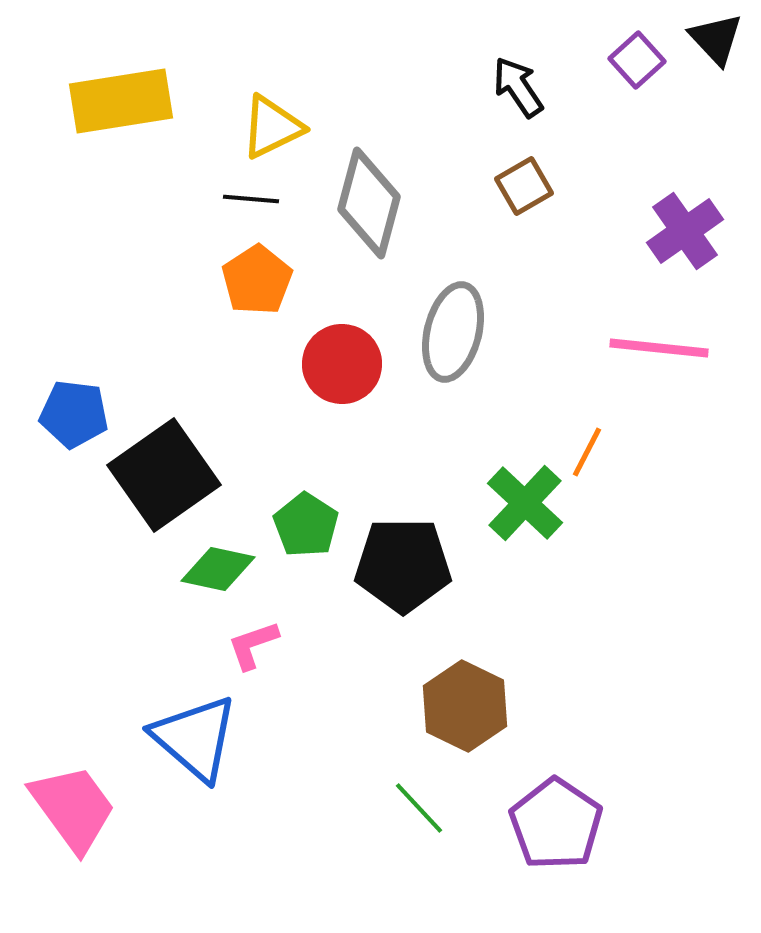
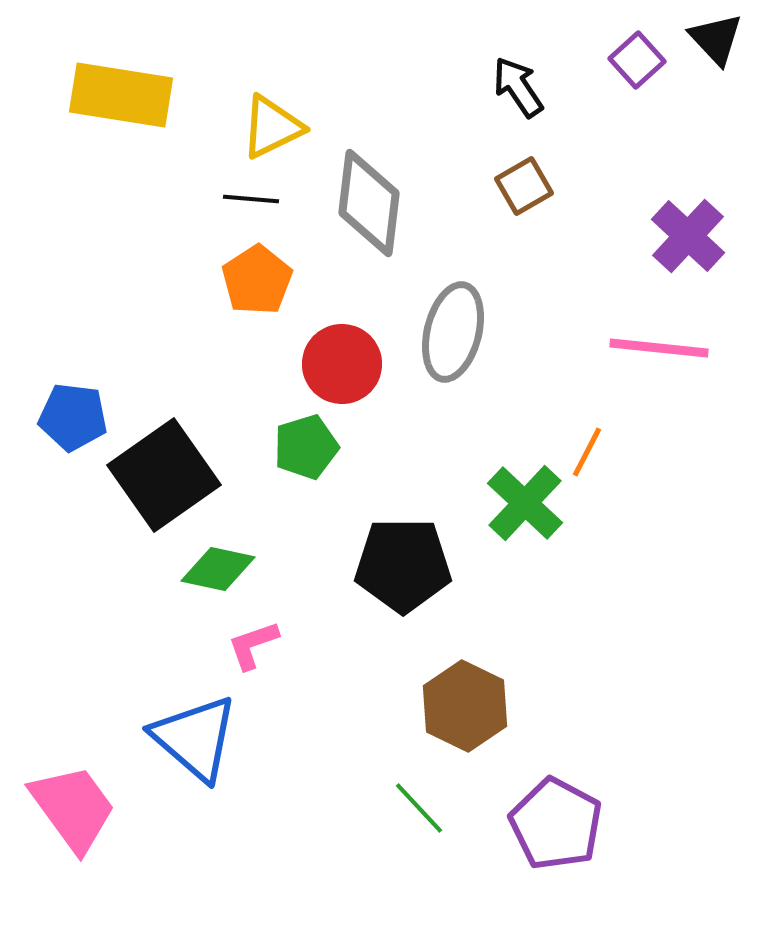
yellow rectangle: moved 6 px up; rotated 18 degrees clockwise
gray diamond: rotated 8 degrees counterclockwise
purple cross: moved 3 px right, 5 px down; rotated 12 degrees counterclockwise
blue pentagon: moved 1 px left, 3 px down
green pentagon: moved 78 px up; rotated 22 degrees clockwise
purple pentagon: rotated 6 degrees counterclockwise
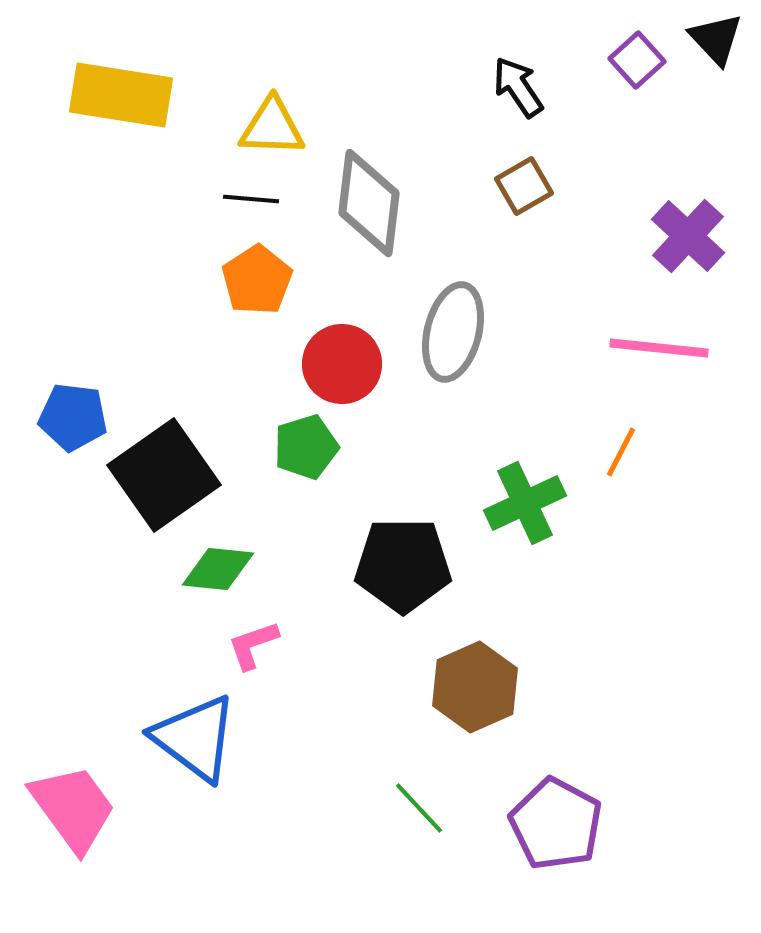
yellow triangle: rotated 28 degrees clockwise
orange line: moved 34 px right
green cross: rotated 22 degrees clockwise
green diamond: rotated 6 degrees counterclockwise
brown hexagon: moved 10 px right, 19 px up; rotated 10 degrees clockwise
blue triangle: rotated 4 degrees counterclockwise
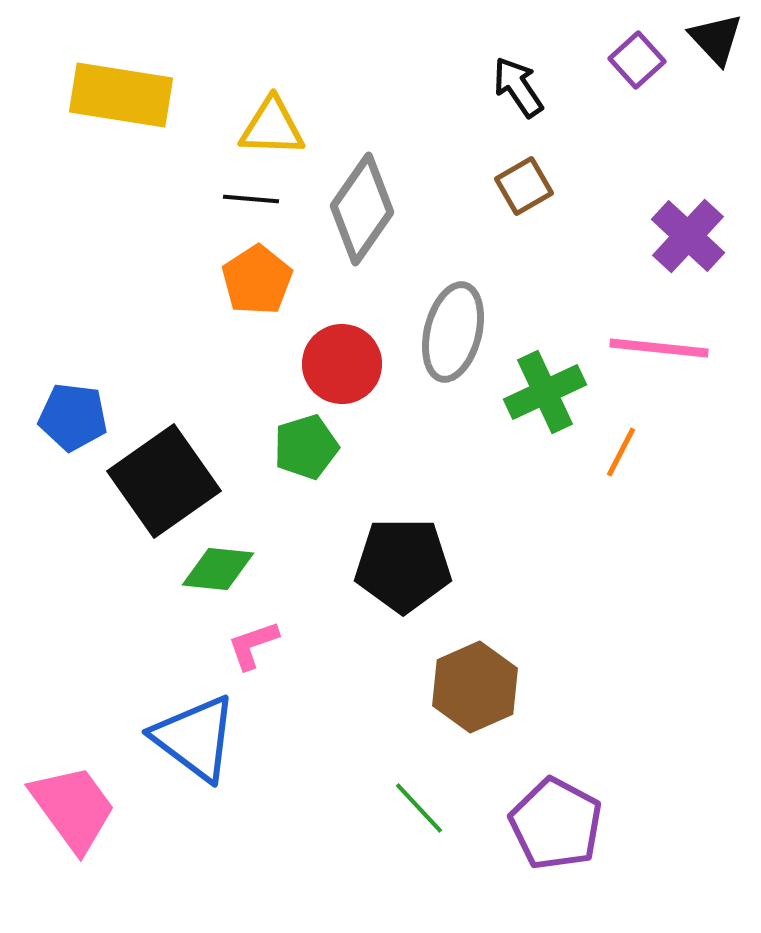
gray diamond: moved 7 px left, 6 px down; rotated 28 degrees clockwise
black square: moved 6 px down
green cross: moved 20 px right, 111 px up
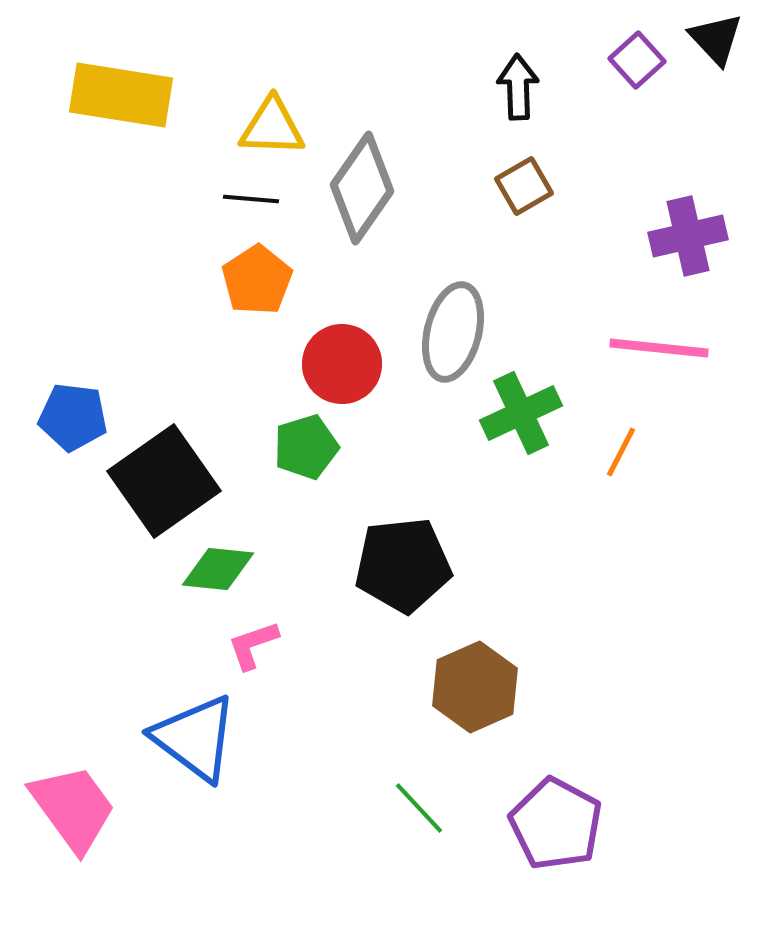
black arrow: rotated 32 degrees clockwise
gray diamond: moved 21 px up
purple cross: rotated 34 degrees clockwise
green cross: moved 24 px left, 21 px down
black pentagon: rotated 6 degrees counterclockwise
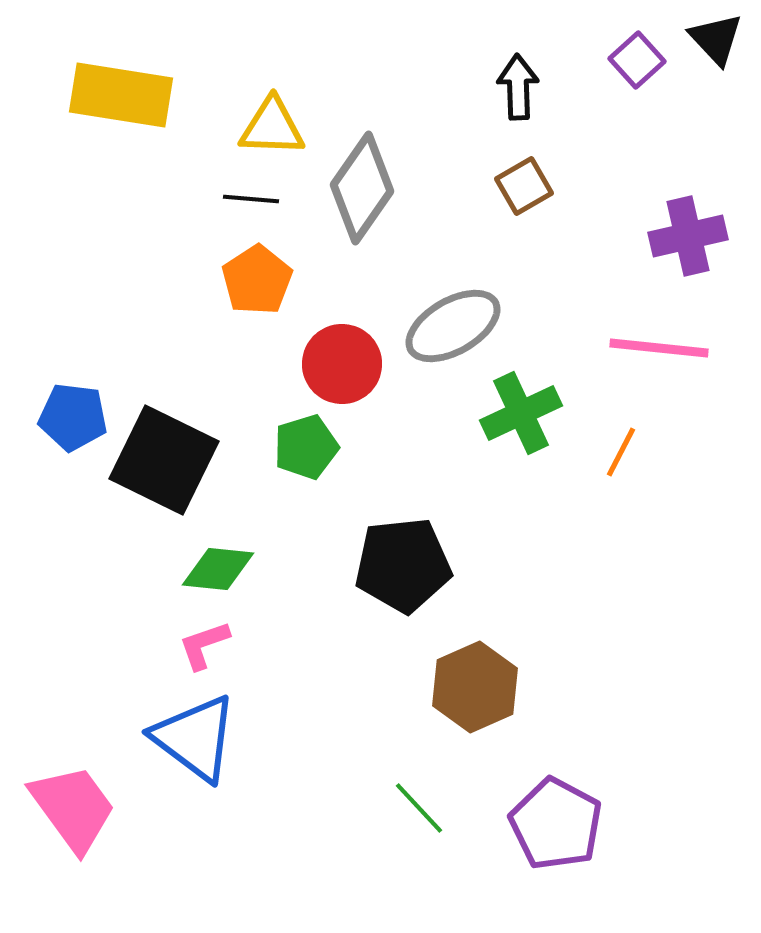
gray ellipse: moved 6 px up; rotated 46 degrees clockwise
black square: moved 21 px up; rotated 29 degrees counterclockwise
pink L-shape: moved 49 px left
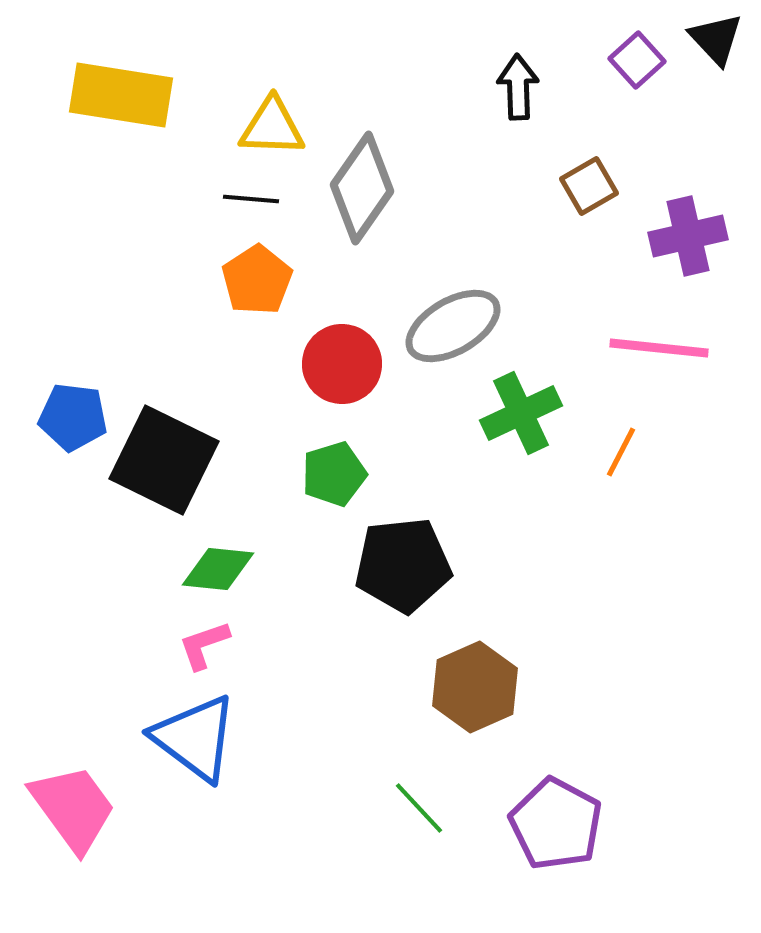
brown square: moved 65 px right
green pentagon: moved 28 px right, 27 px down
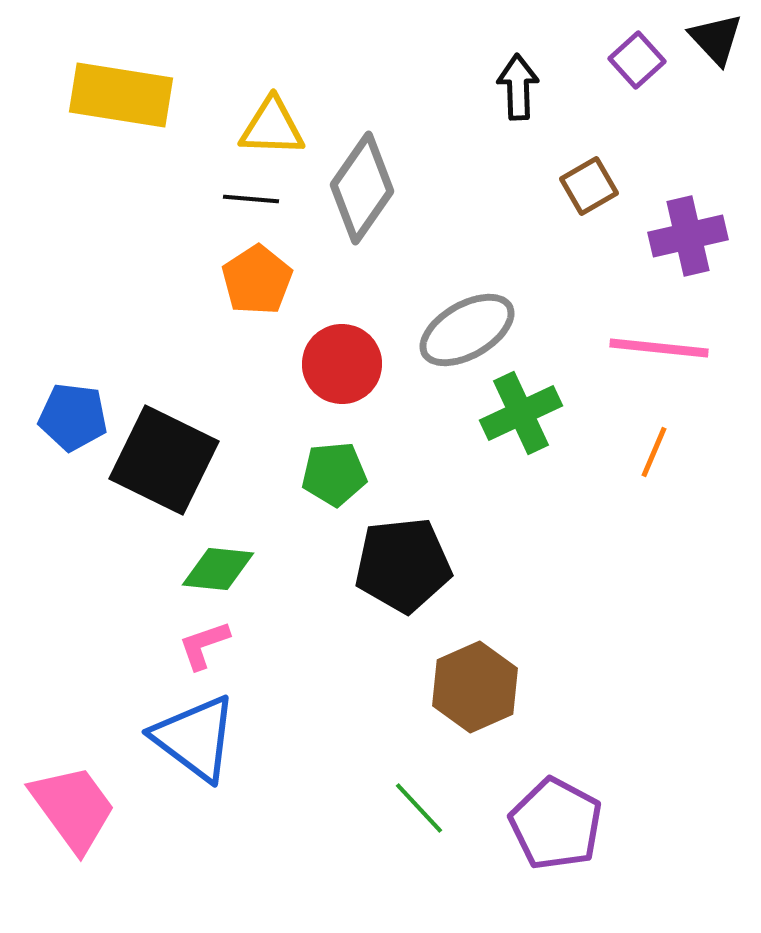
gray ellipse: moved 14 px right, 4 px down
orange line: moved 33 px right; rotated 4 degrees counterclockwise
green pentagon: rotated 12 degrees clockwise
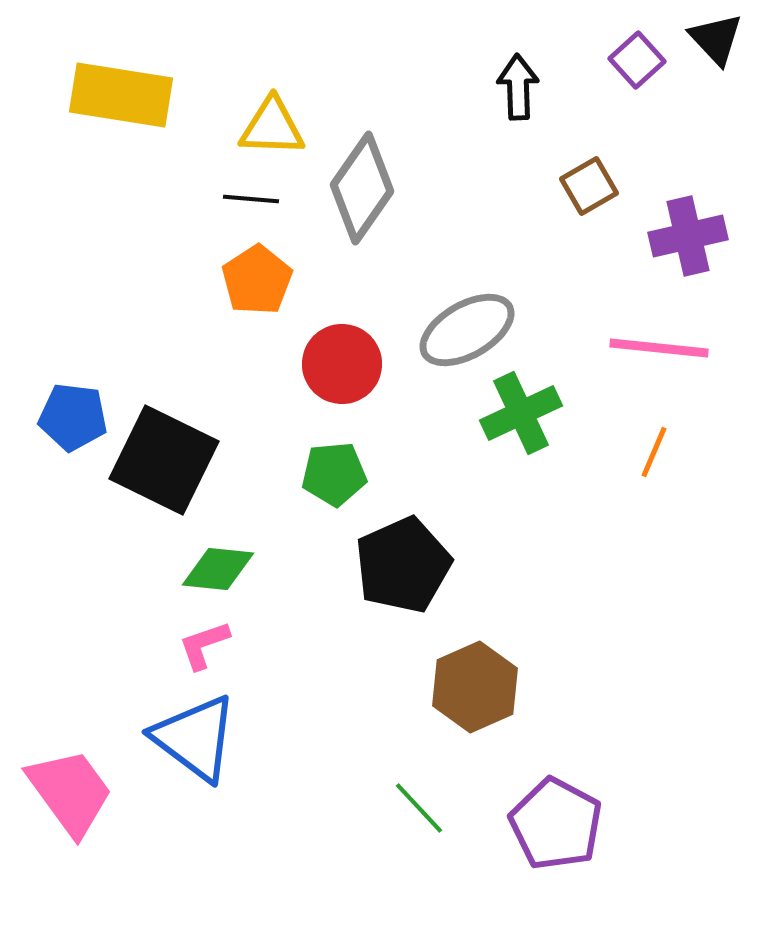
black pentagon: rotated 18 degrees counterclockwise
pink trapezoid: moved 3 px left, 16 px up
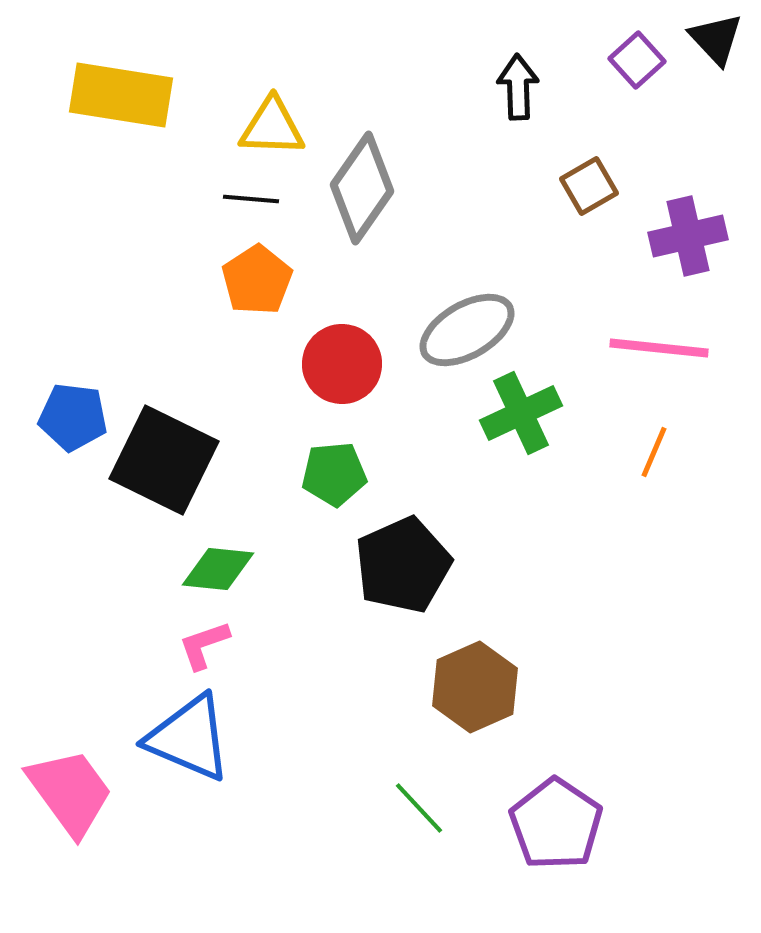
blue triangle: moved 6 px left; rotated 14 degrees counterclockwise
purple pentagon: rotated 6 degrees clockwise
